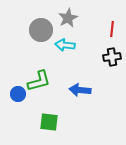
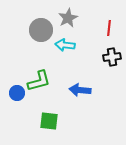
red line: moved 3 px left, 1 px up
blue circle: moved 1 px left, 1 px up
green square: moved 1 px up
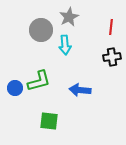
gray star: moved 1 px right, 1 px up
red line: moved 2 px right, 1 px up
cyan arrow: rotated 102 degrees counterclockwise
blue circle: moved 2 px left, 5 px up
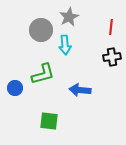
green L-shape: moved 4 px right, 7 px up
